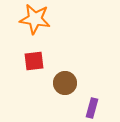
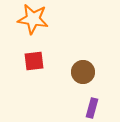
orange star: moved 2 px left
brown circle: moved 18 px right, 11 px up
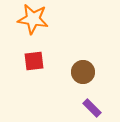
purple rectangle: rotated 60 degrees counterclockwise
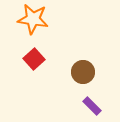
red square: moved 2 px up; rotated 35 degrees counterclockwise
purple rectangle: moved 2 px up
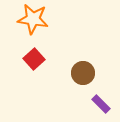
brown circle: moved 1 px down
purple rectangle: moved 9 px right, 2 px up
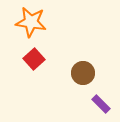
orange star: moved 2 px left, 3 px down
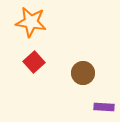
red square: moved 3 px down
purple rectangle: moved 3 px right, 3 px down; rotated 42 degrees counterclockwise
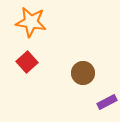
red square: moved 7 px left
purple rectangle: moved 3 px right, 5 px up; rotated 30 degrees counterclockwise
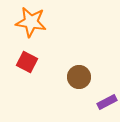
red square: rotated 20 degrees counterclockwise
brown circle: moved 4 px left, 4 px down
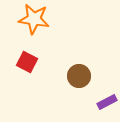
orange star: moved 3 px right, 3 px up
brown circle: moved 1 px up
